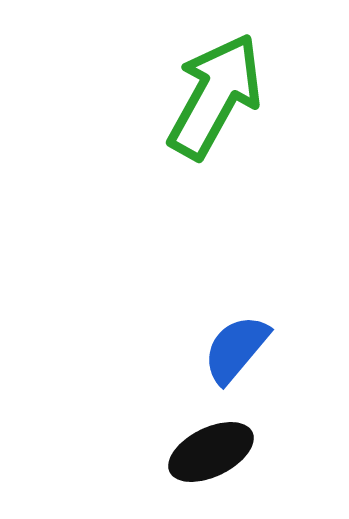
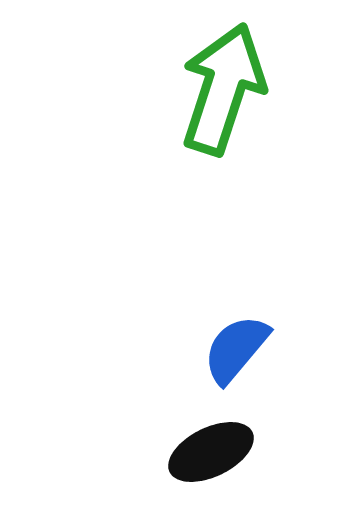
green arrow: moved 8 px right, 7 px up; rotated 11 degrees counterclockwise
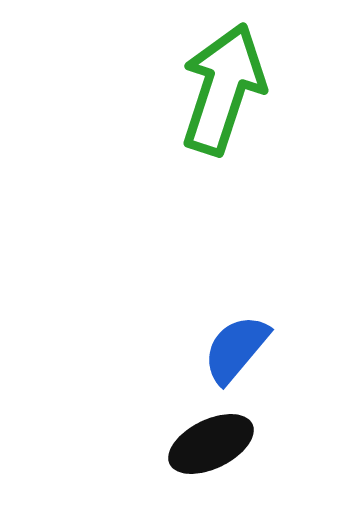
black ellipse: moved 8 px up
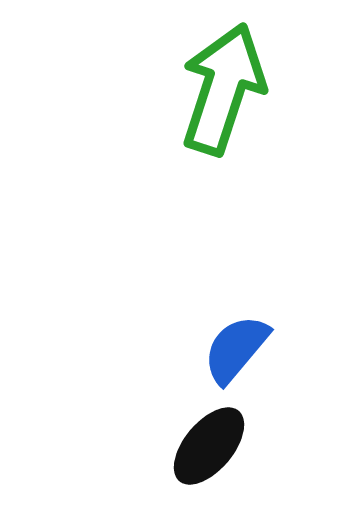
black ellipse: moved 2 px left, 2 px down; rotated 24 degrees counterclockwise
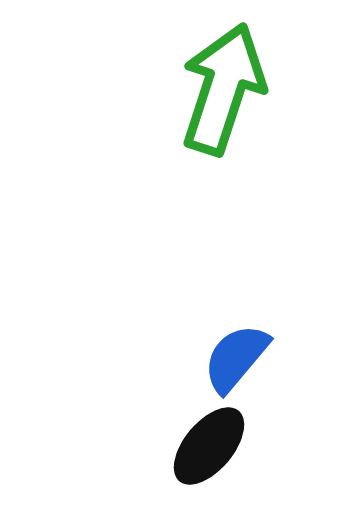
blue semicircle: moved 9 px down
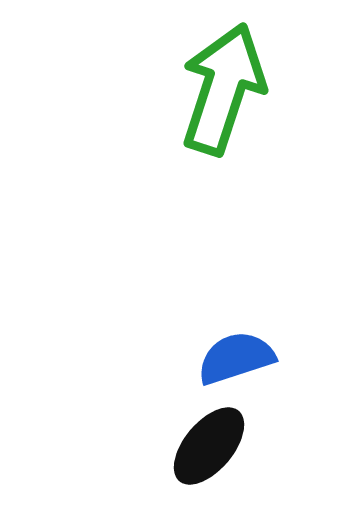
blue semicircle: rotated 32 degrees clockwise
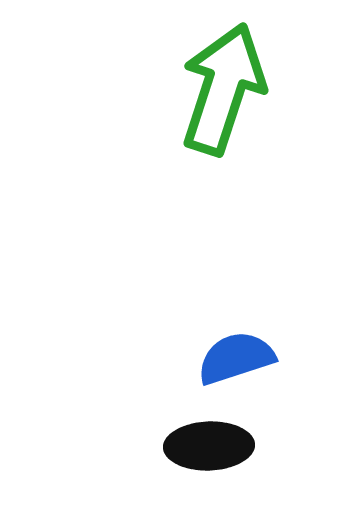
black ellipse: rotated 48 degrees clockwise
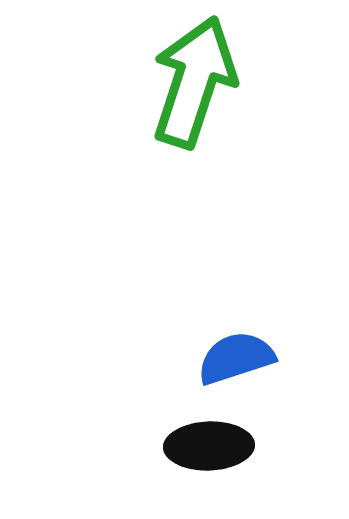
green arrow: moved 29 px left, 7 px up
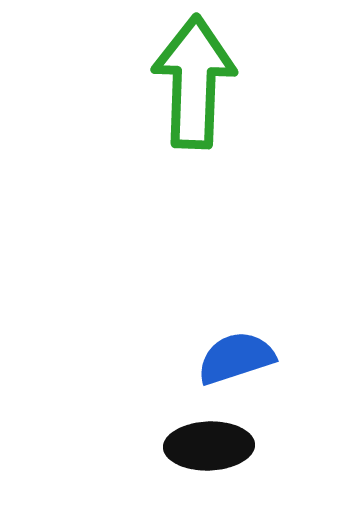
green arrow: rotated 16 degrees counterclockwise
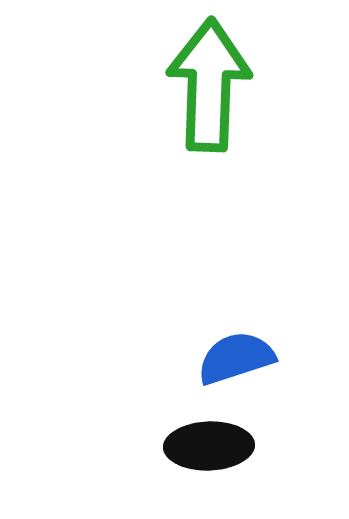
green arrow: moved 15 px right, 3 px down
